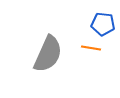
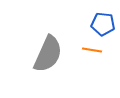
orange line: moved 1 px right, 2 px down
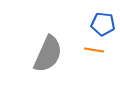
orange line: moved 2 px right
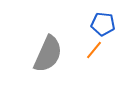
orange line: rotated 60 degrees counterclockwise
